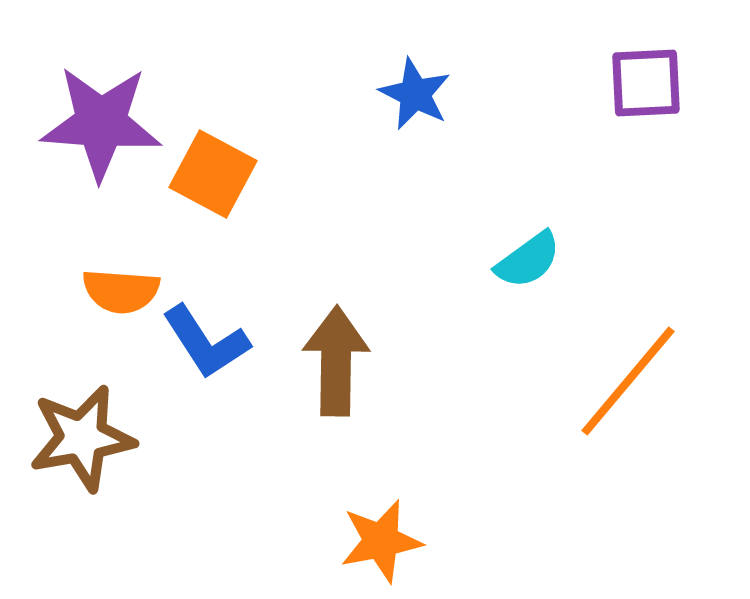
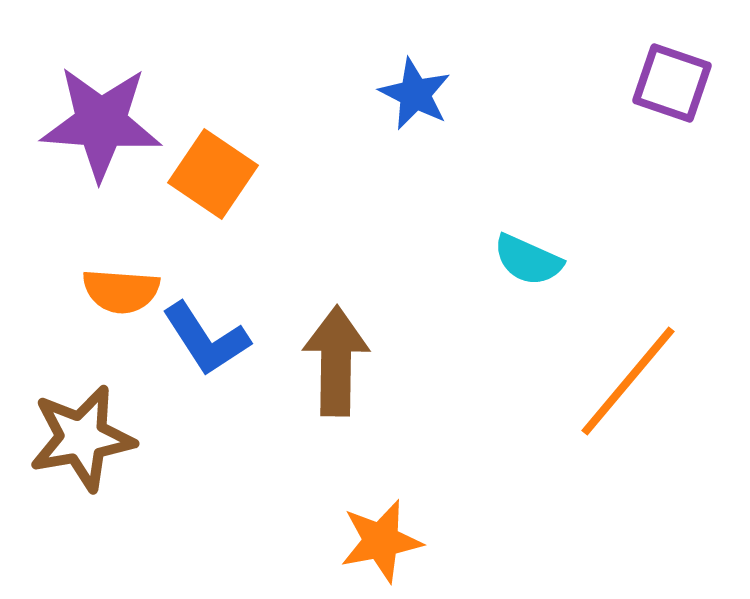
purple square: moved 26 px right; rotated 22 degrees clockwise
orange square: rotated 6 degrees clockwise
cyan semicircle: rotated 60 degrees clockwise
blue L-shape: moved 3 px up
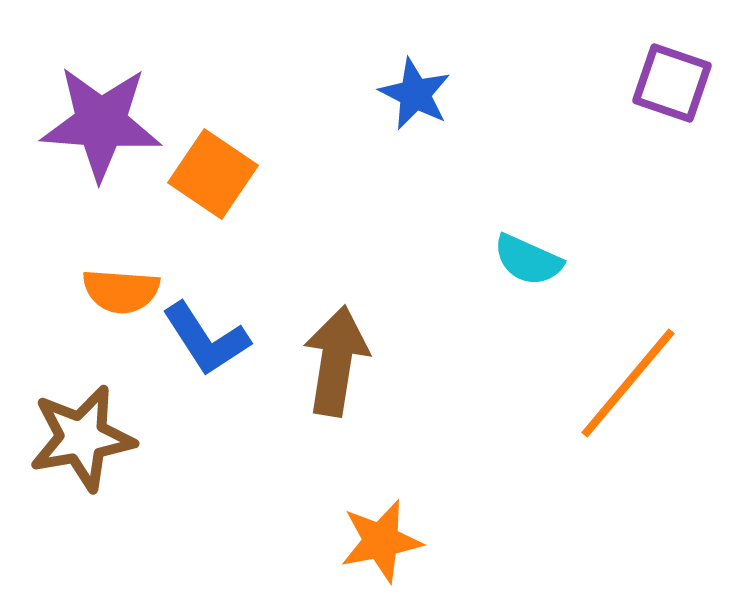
brown arrow: rotated 8 degrees clockwise
orange line: moved 2 px down
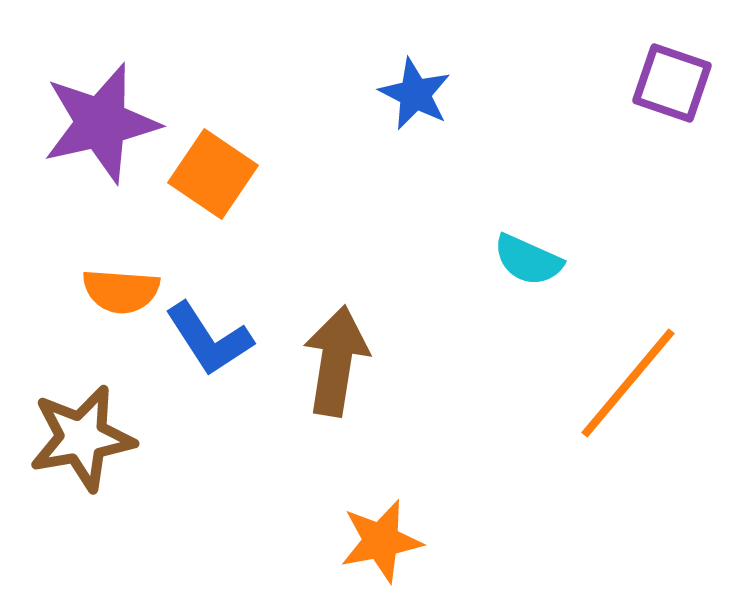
purple star: rotated 17 degrees counterclockwise
blue L-shape: moved 3 px right
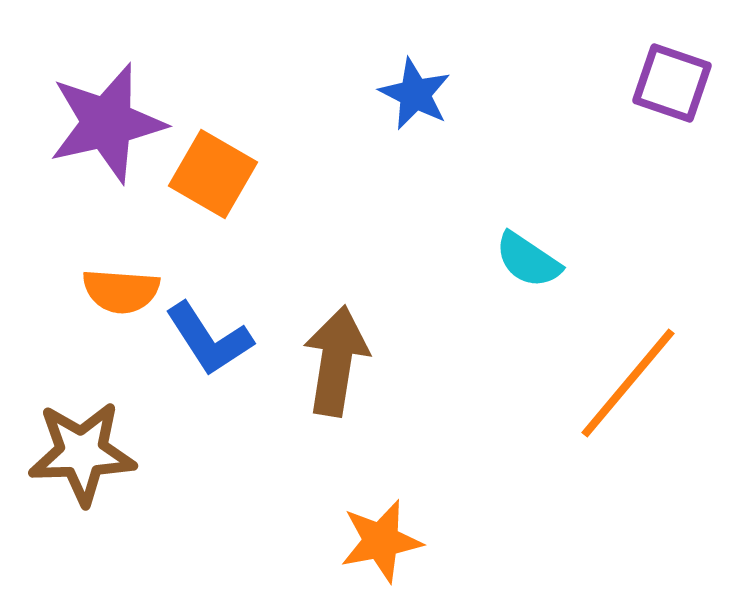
purple star: moved 6 px right
orange square: rotated 4 degrees counterclockwise
cyan semicircle: rotated 10 degrees clockwise
brown star: moved 15 px down; rotated 8 degrees clockwise
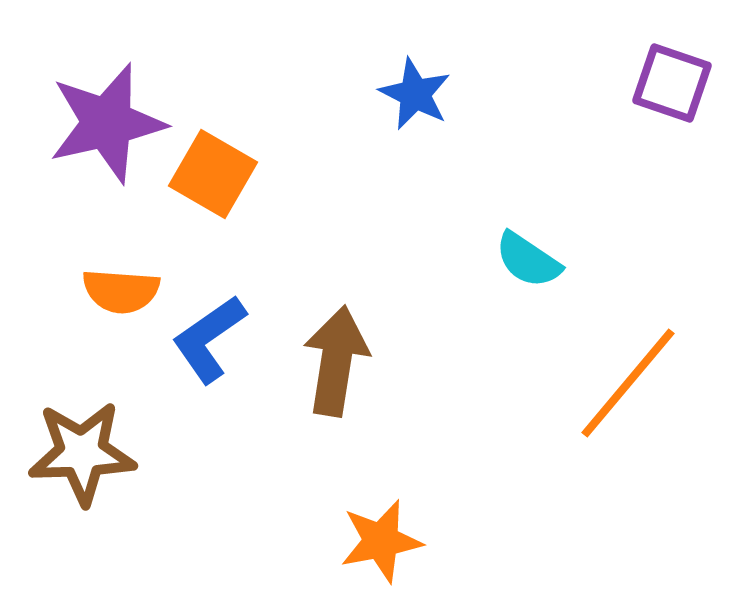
blue L-shape: rotated 88 degrees clockwise
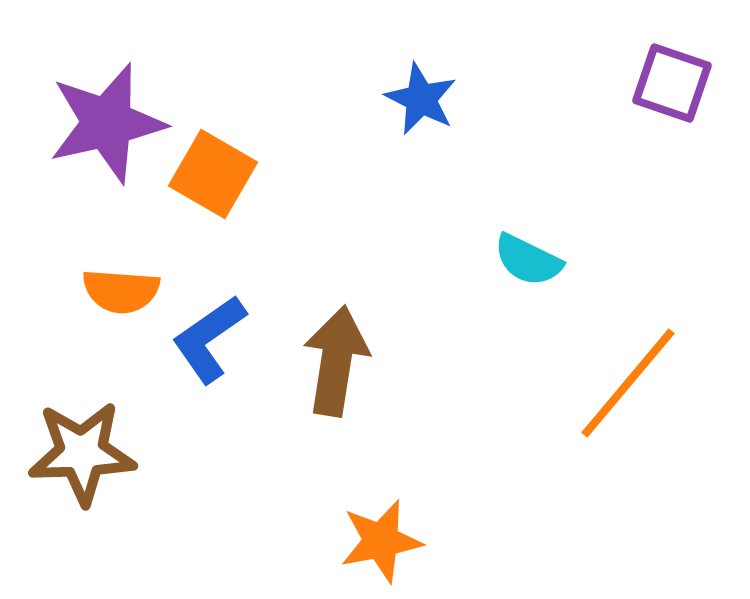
blue star: moved 6 px right, 5 px down
cyan semicircle: rotated 8 degrees counterclockwise
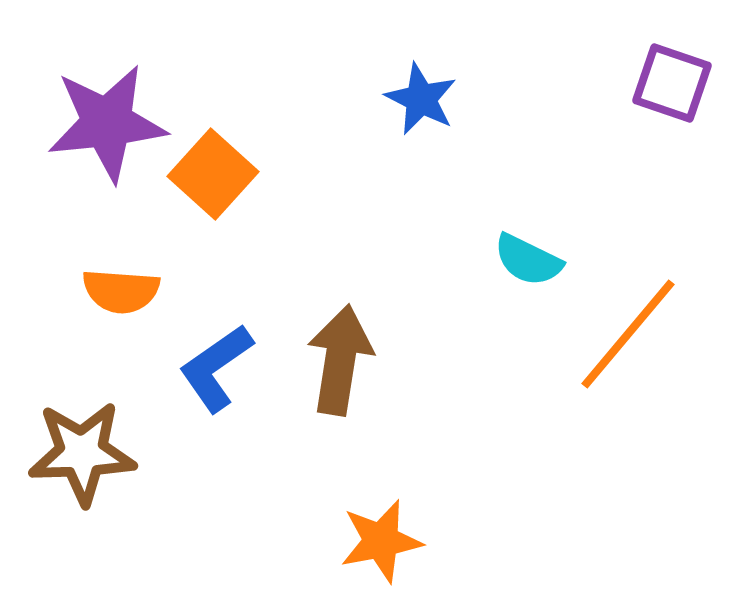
purple star: rotated 7 degrees clockwise
orange square: rotated 12 degrees clockwise
blue L-shape: moved 7 px right, 29 px down
brown arrow: moved 4 px right, 1 px up
orange line: moved 49 px up
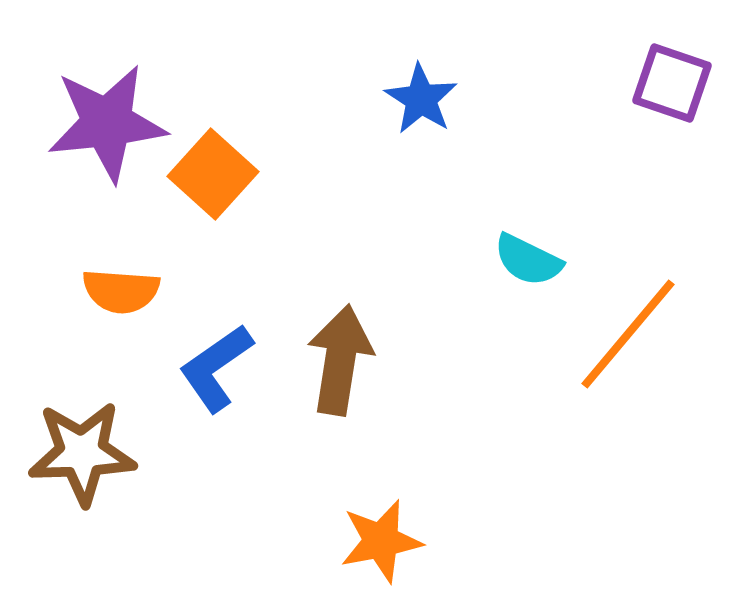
blue star: rotated 6 degrees clockwise
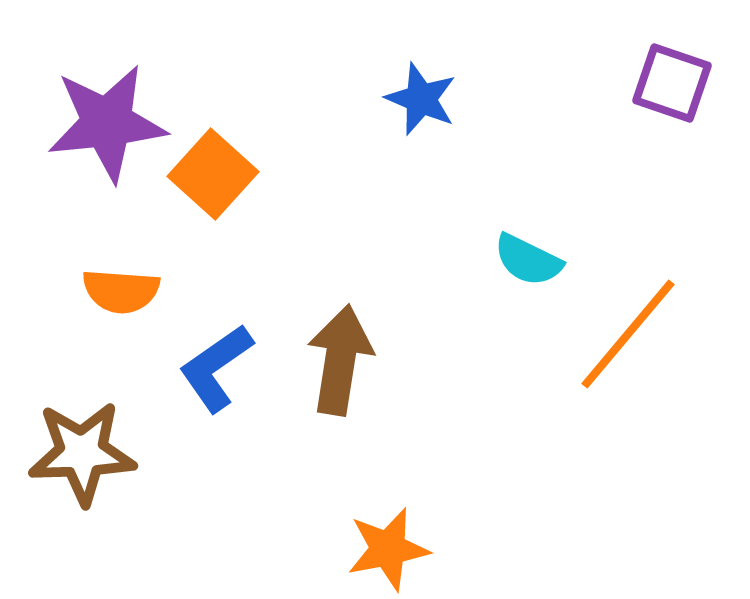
blue star: rotated 10 degrees counterclockwise
orange star: moved 7 px right, 8 px down
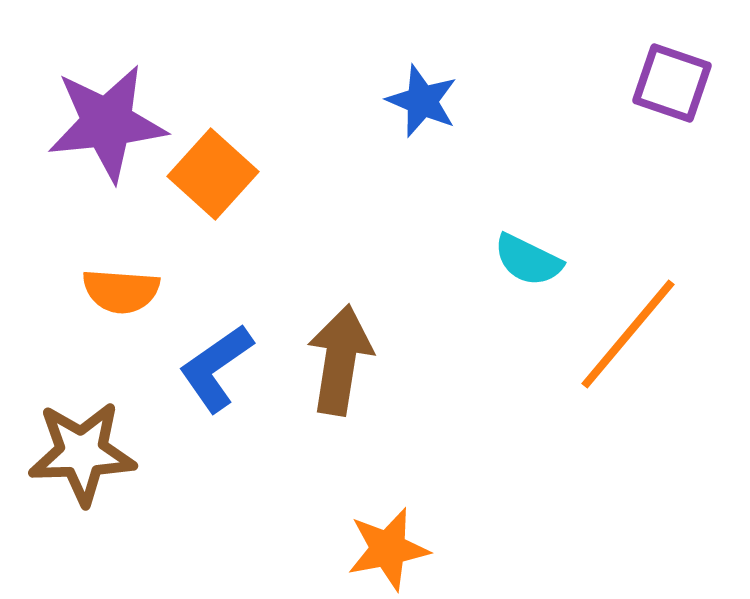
blue star: moved 1 px right, 2 px down
